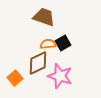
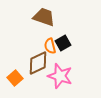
orange semicircle: moved 2 px right, 2 px down; rotated 98 degrees counterclockwise
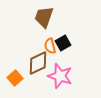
brown trapezoid: rotated 90 degrees counterclockwise
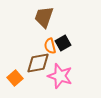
brown diamond: rotated 15 degrees clockwise
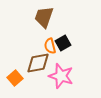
pink star: moved 1 px right
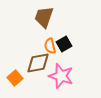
black square: moved 1 px right, 1 px down
